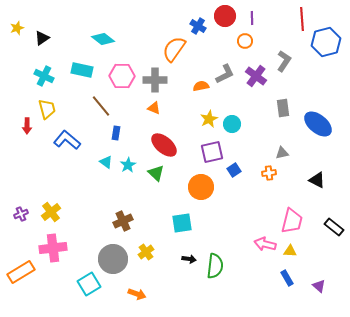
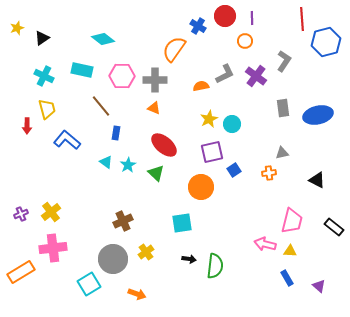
blue ellipse at (318, 124): moved 9 px up; rotated 52 degrees counterclockwise
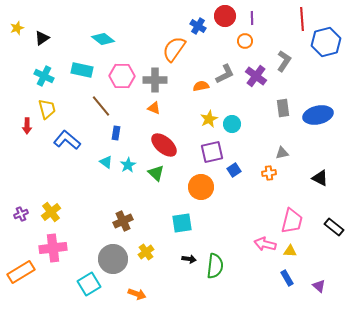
black triangle at (317, 180): moved 3 px right, 2 px up
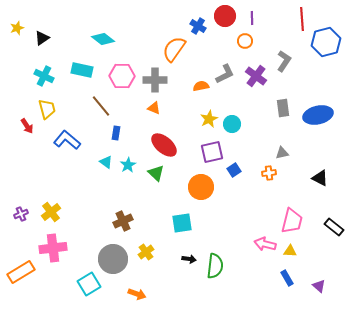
red arrow at (27, 126): rotated 35 degrees counterclockwise
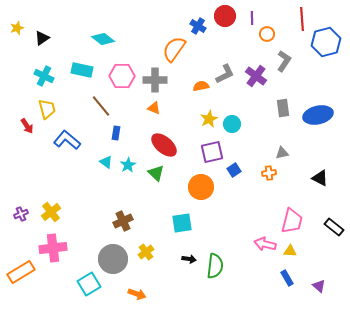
orange circle at (245, 41): moved 22 px right, 7 px up
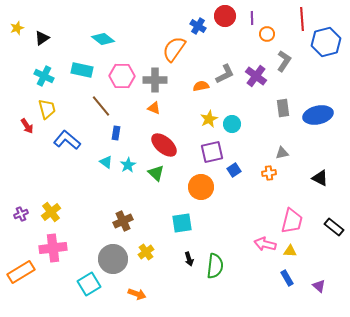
black arrow at (189, 259): rotated 64 degrees clockwise
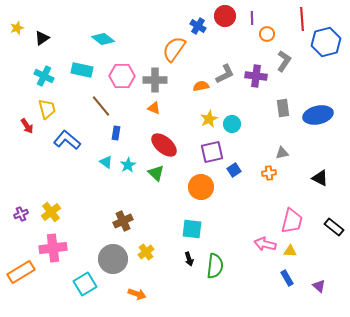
purple cross at (256, 76): rotated 30 degrees counterclockwise
cyan square at (182, 223): moved 10 px right, 6 px down; rotated 15 degrees clockwise
cyan square at (89, 284): moved 4 px left
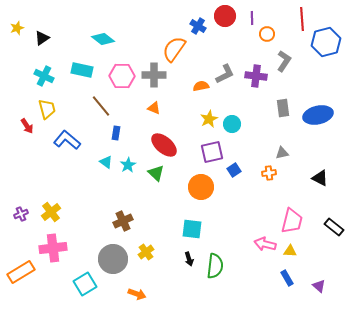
gray cross at (155, 80): moved 1 px left, 5 px up
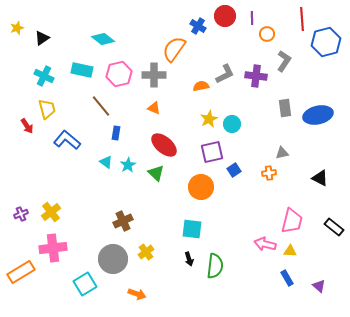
pink hexagon at (122, 76): moved 3 px left, 2 px up; rotated 15 degrees counterclockwise
gray rectangle at (283, 108): moved 2 px right
